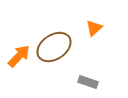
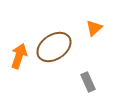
orange arrow: rotated 25 degrees counterclockwise
gray rectangle: rotated 48 degrees clockwise
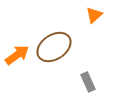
orange triangle: moved 13 px up
orange arrow: moved 2 px left, 1 px up; rotated 35 degrees clockwise
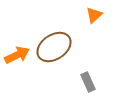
orange arrow: rotated 10 degrees clockwise
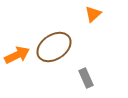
orange triangle: moved 1 px left, 1 px up
gray rectangle: moved 2 px left, 4 px up
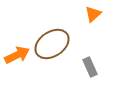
brown ellipse: moved 2 px left, 3 px up
gray rectangle: moved 4 px right, 11 px up
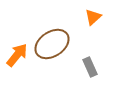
orange triangle: moved 3 px down
orange arrow: rotated 25 degrees counterclockwise
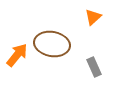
brown ellipse: rotated 44 degrees clockwise
gray rectangle: moved 4 px right
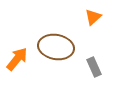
brown ellipse: moved 4 px right, 3 px down
orange arrow: moved 4 px down
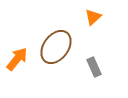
brown ellipse: rotated 64 degrees counterclockwise
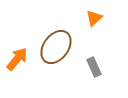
orange triangle: moved 1 px right, 1 px down
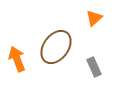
orange arrow: rotated 60 degrees counterclockwise
